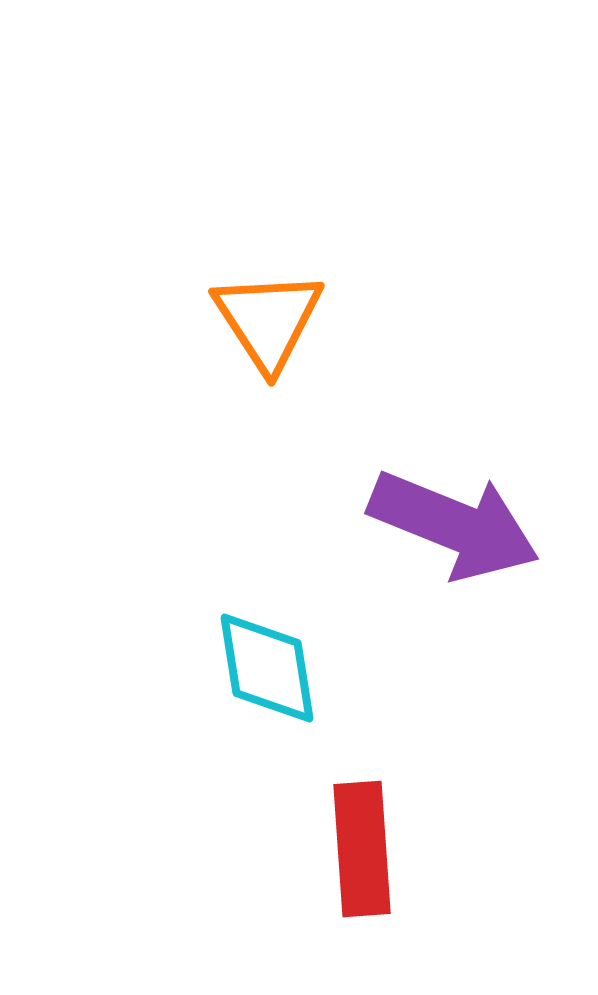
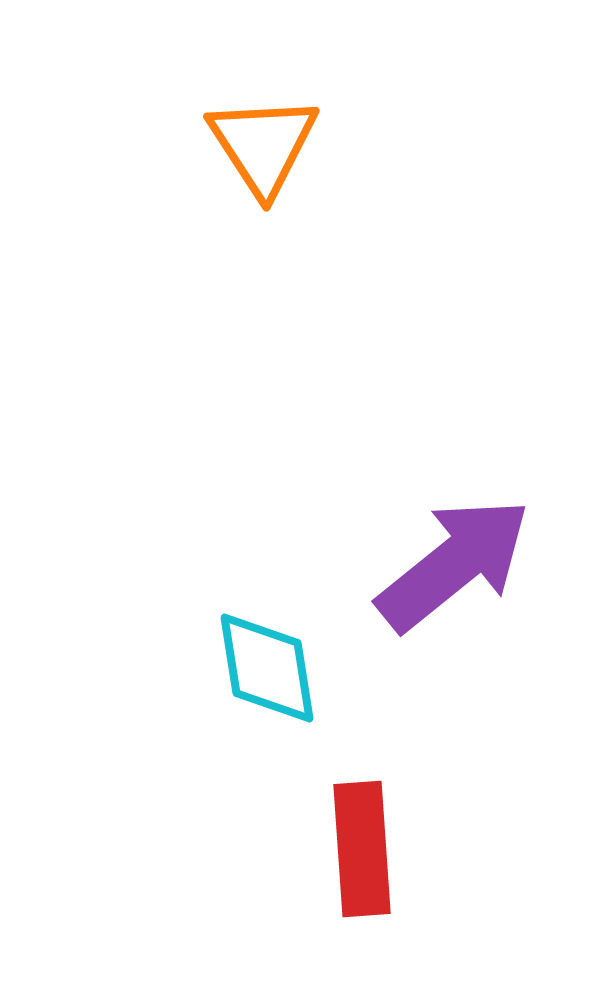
orange triangle: moved 5 px left, 175 px up
purple arrow: moved 39 px down; rotated 61 degrees counterclockwise
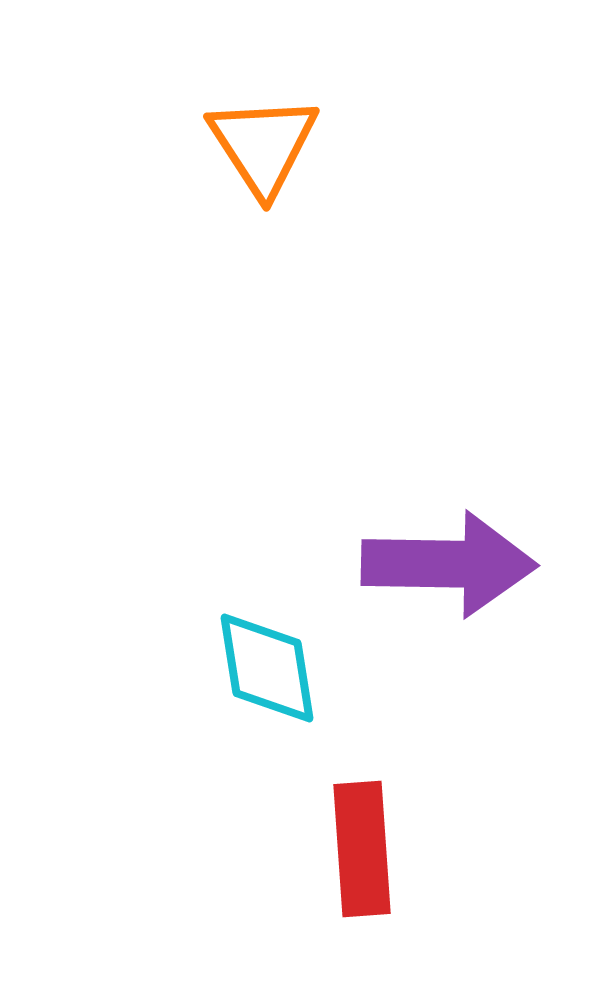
purple arrow: moved 5 px left; rotated 40 degrees clockwise
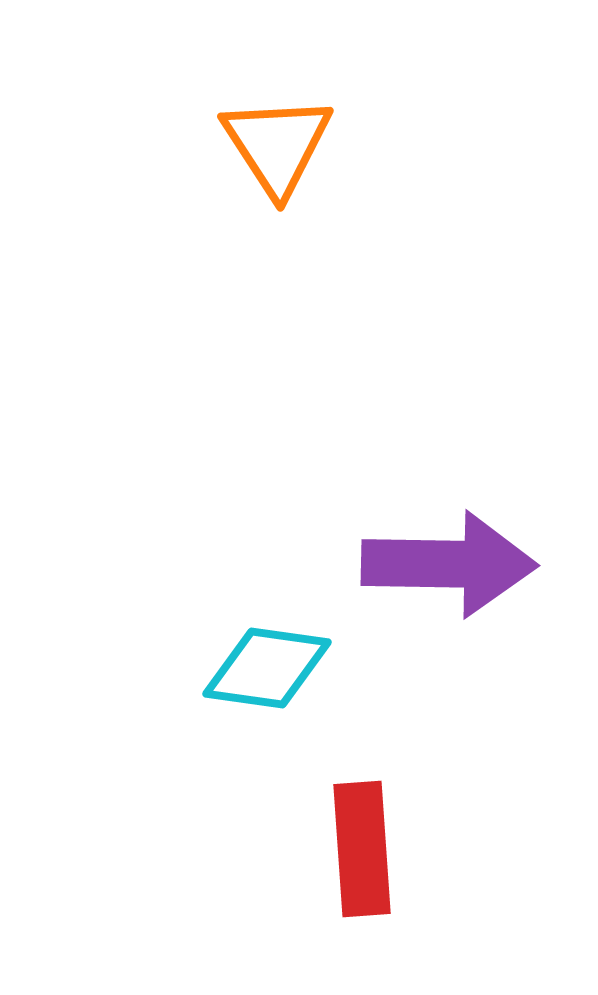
orange triangle: moved 14 px right
cyan diamond: rotated 73 degrees counterclockwise
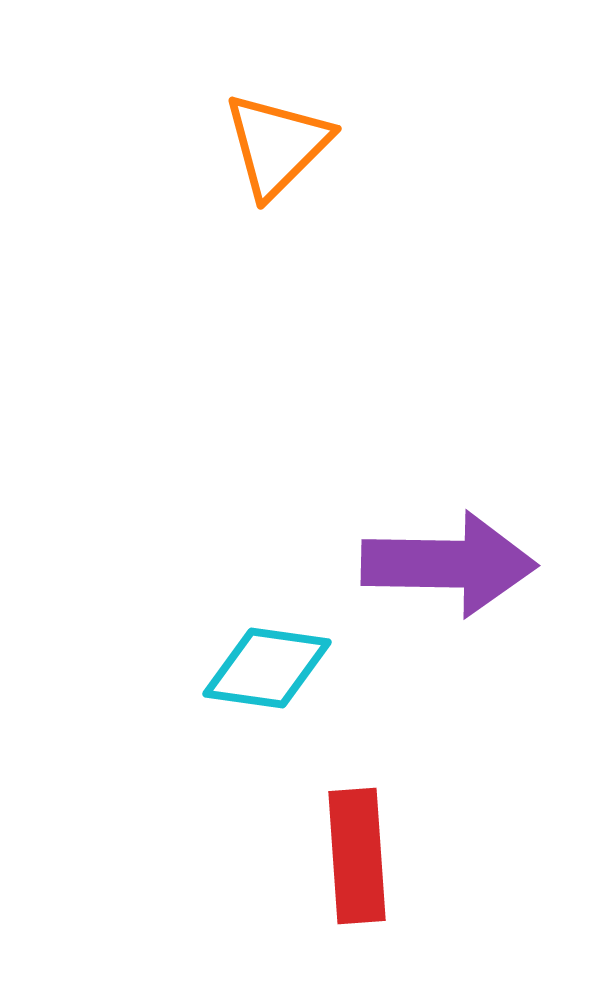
orange triangle: rotated 18 degrees clockwise
red rectangle: moved 5 px left, 7 px down
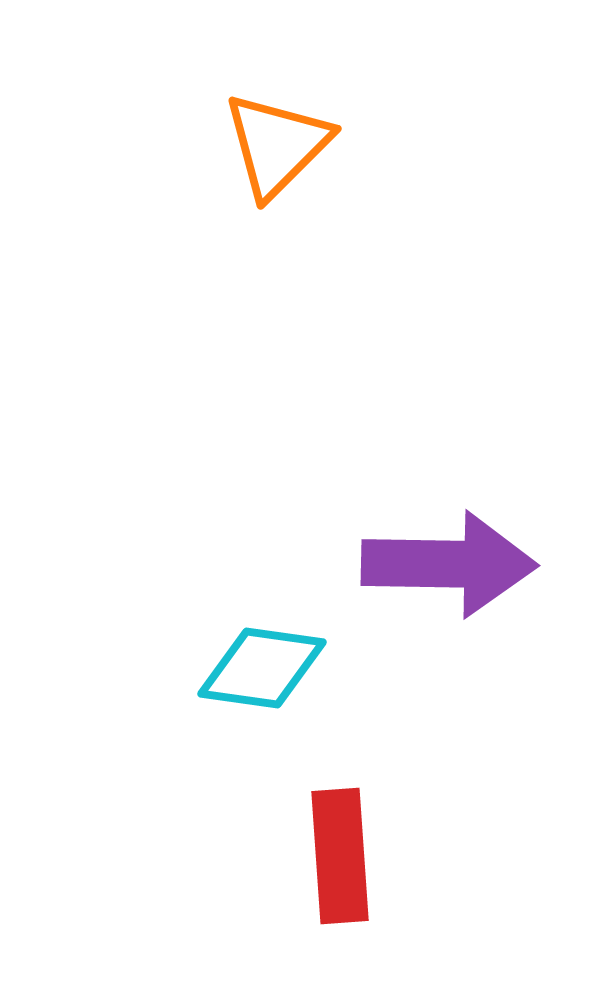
cyan diamond: moved 5 px left
red rectangle: moved 17 px left
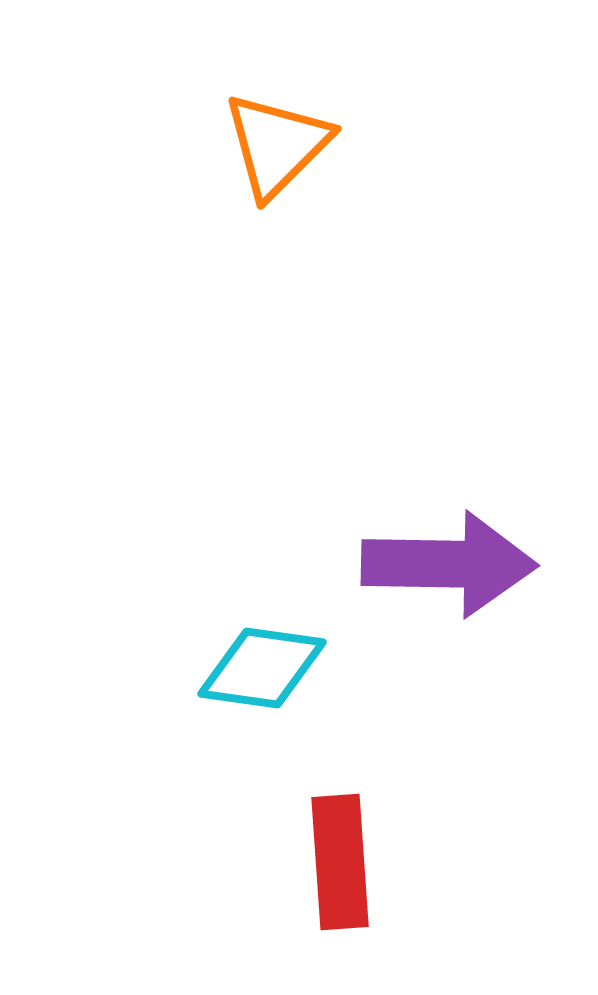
red rectangle: moved 6 px down
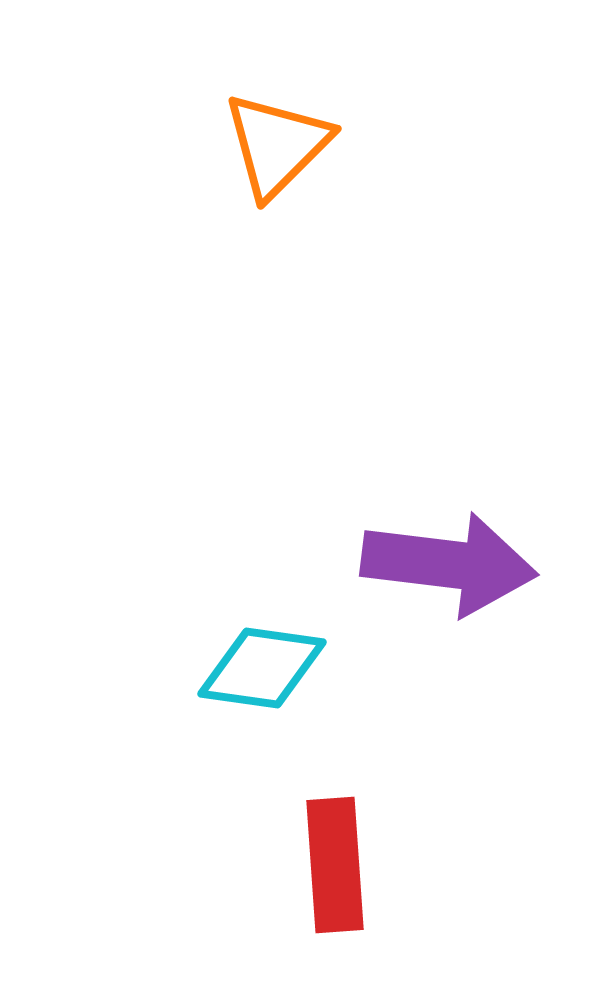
purple arrow: rotated 6 degrees clockwise
red rectangle: moved 5 px left, 3 px down
